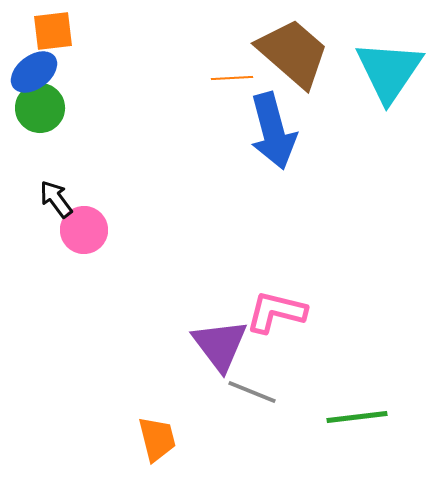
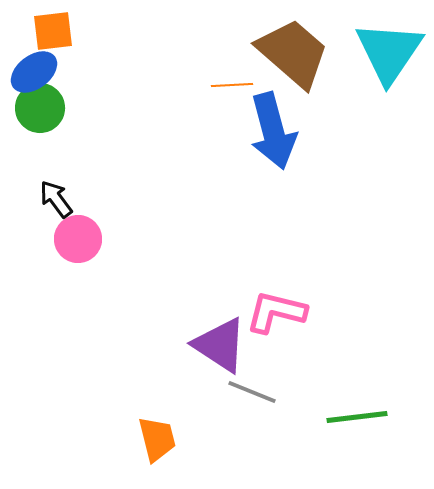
cyan triangle: moved 19 px up
orange line: moved 7 px down
pink circle: moved 6 px left, 9 px down
purple triangle: rotated 20 degrees counterclockwise
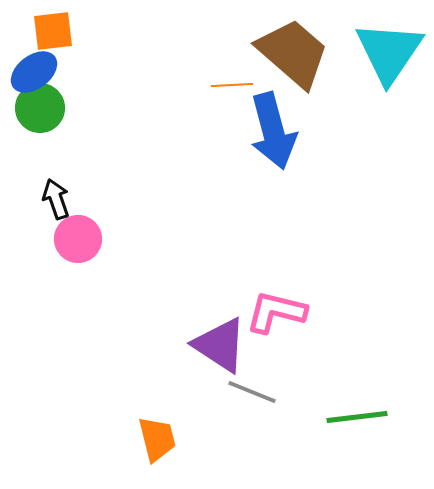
black arrow: rotated 18 degrees clockwise
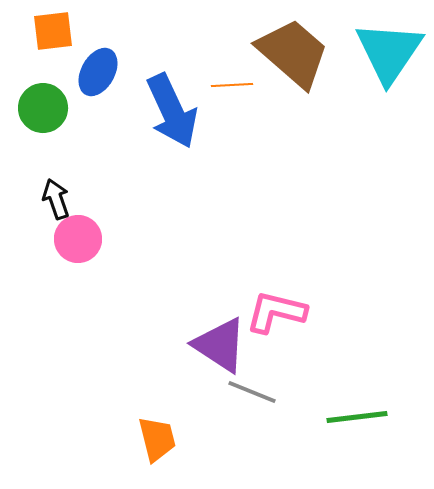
blue ellipse: moved 64 px right; rotated 24 degrees counterclockwise
green circle: moved 3 px right
blue arrow: moved 101 px left, 20 px up; rotated 10 degrees counterclockwise
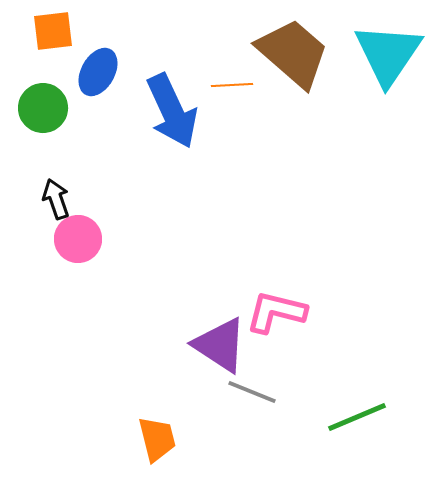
cyan triangle: moved 1 px left, 2 px down
green line: rotated 16 degrees counterclockwise
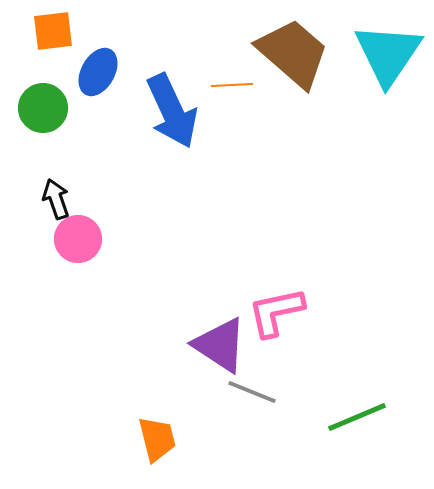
pink L-shape: rotated 26 degrees counterclockwise
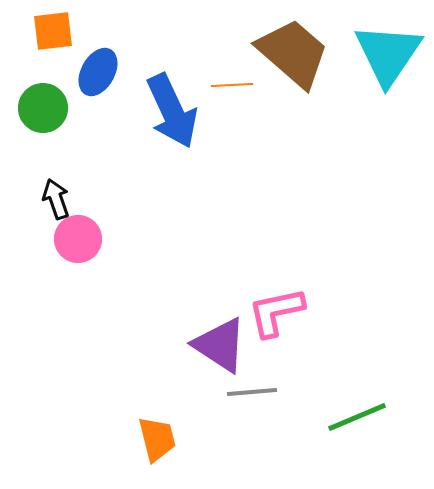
gray line: rotated 27 degrees counterclockwise
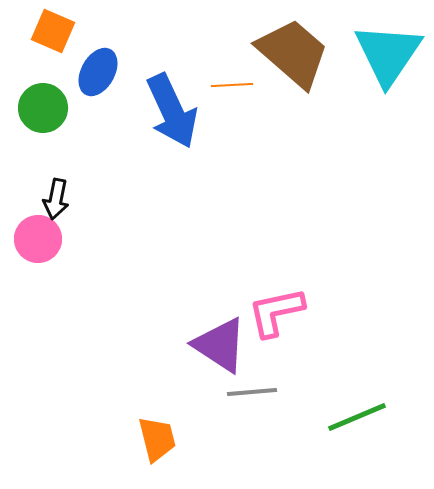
orange square: rotated 30 degrees clockwise
black arrow: rotated 150 degrees counterclockwise
pink circle: moved 40 px left
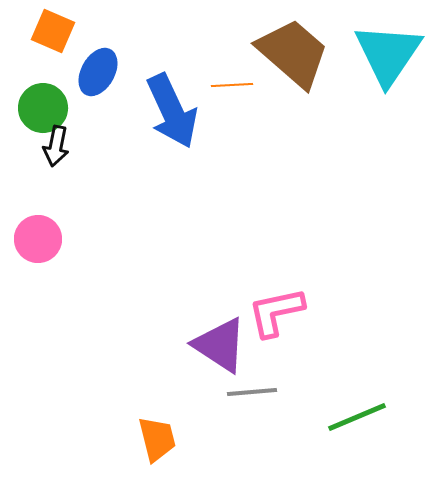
black arrow: moved 53 px up
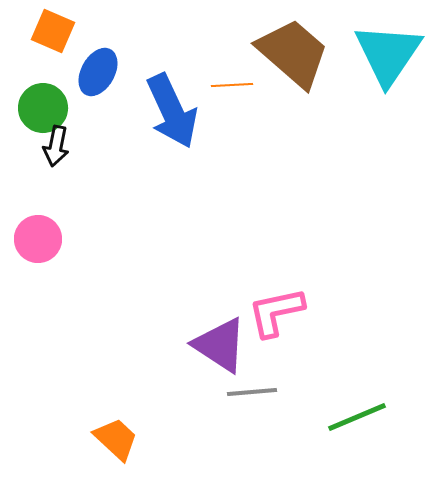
orange trapezoid: moved 41 px left; rotated 33 degrees counterclockwise
